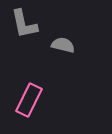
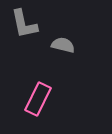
pink rectangle: moved 9 px right, 1 px up
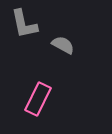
gray semicircle: rotated 15 degrees clockwise
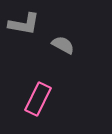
gray L-shape: rotated 68 degrees counterclockwise
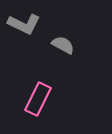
gray L-shape: rotated 16 degrees clockwise
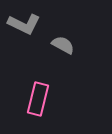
pink rectangle: rotated 12 degrees counterclockwise
